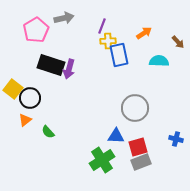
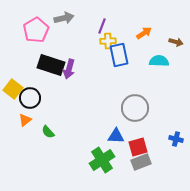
brown arrow: moved 2 px left; rotated 32 degrees counterclockwise
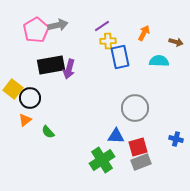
gray arrow: moved 6 px left, 7 px down
purple line: rotated 35 degrees clockwise
orange arrow: rotated 28 degrees counterclockwise
blue rectangle: moved 1 px right, 2 px down
black rectangle: rotated 28 degrees counterclockwise
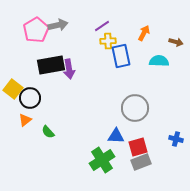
blue rectangle: moved 1 px right, 1 px up
purple arrow: rotated 24 degrees counterclockwise
